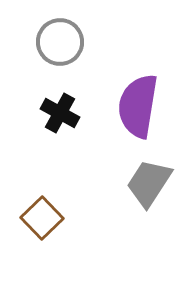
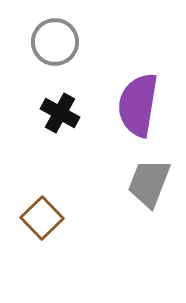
gray circle: moved 5 px left
purple semicircle: moved 1 px up
gray trapezoid: rotated 12 degrees counterclockwise
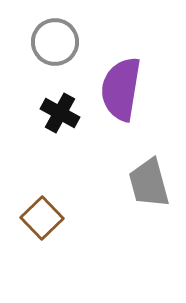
purple semicircle: moved 17 px left, 16 px up
gray trapezoid: rotated 36 degrees counterclockwise
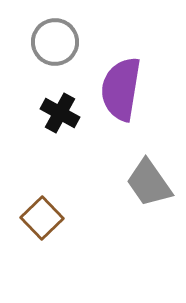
gray trapezoid: rotated 20 degrees counterclockwise
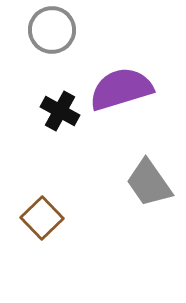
gray circle: moved 3 px left, 12 px up
purple semicircle: rotated 64 degrees clockwise
black cross: moved 2 px up
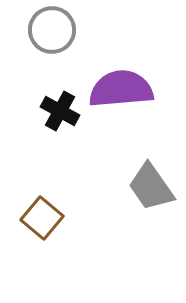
purple semicircle: rotated 12 degrees clockwise
gray trapezoid: moved 2 px right, 4 px down
brown square: rotated 6 degrees counterclockwise
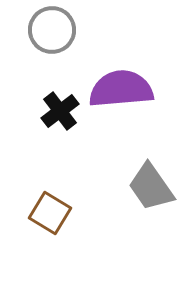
black cross: rotated 24 degrees clockwise
brown square: moved 8 px right, 5 px up; rotated 9 degrees counterclockwise
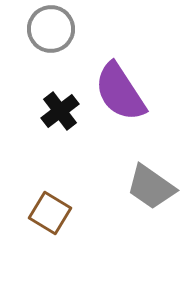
gray circle: moved 1 px left, 1 px up
purple semicircle: moved 1 px left, 3 px down; rotated 118 degrees counterclockwise
gray trapezoid: rotated 20 degrees counterclockwise
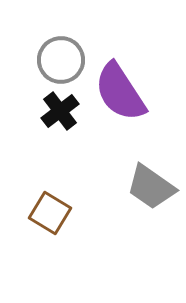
gray circle: moved 10 px right, 31 px down
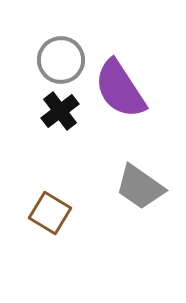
purple semicircle: moved 3 px up
gray trapezoid: moved 11 px left
